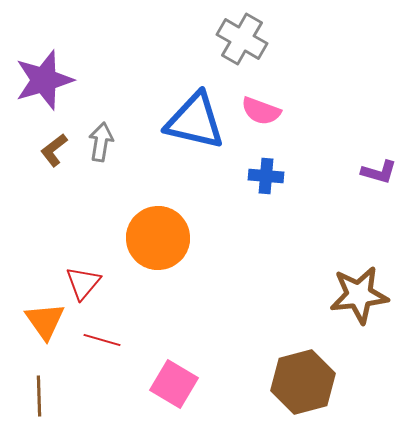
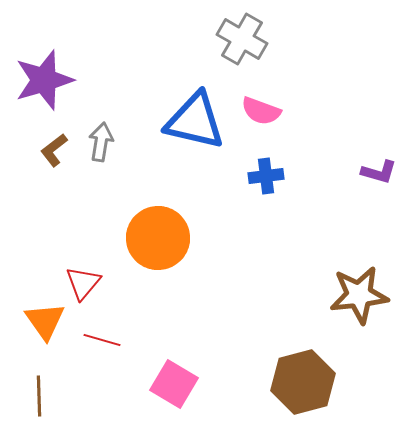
blue cross: rotated 12 degrees counterclockwise
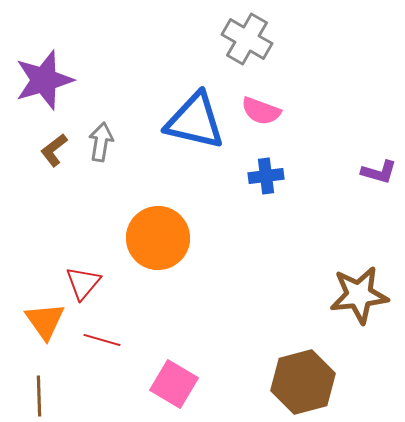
gray cross: moved 5 px right
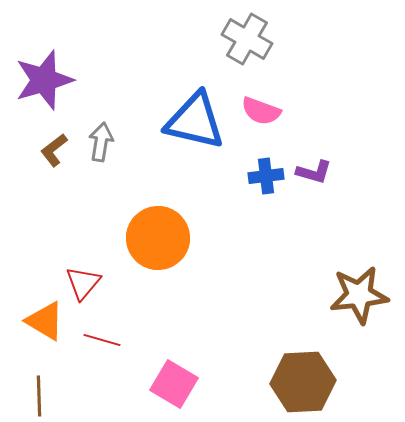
purple L-shape: moved 65 px left
orange triangle: rotated 24 degrees counterclockwise
brown hexagon: rotated 12 degrees clockwise
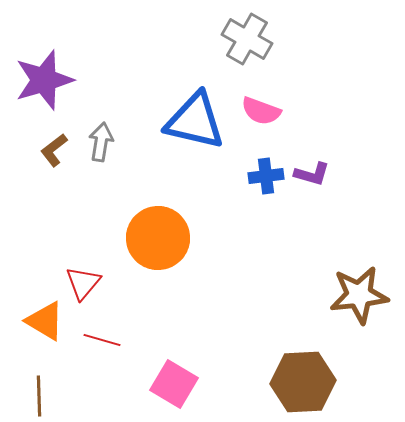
purple L-shape: moved 2 px left, 2 px down
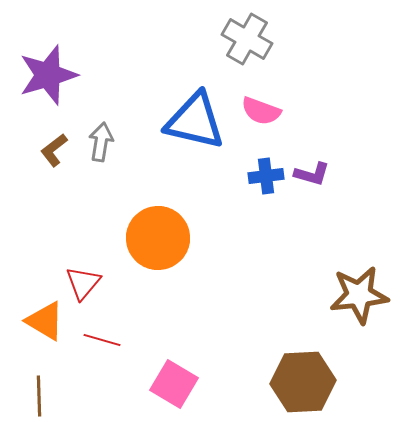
purple star: moved 4 px right, 5 px up
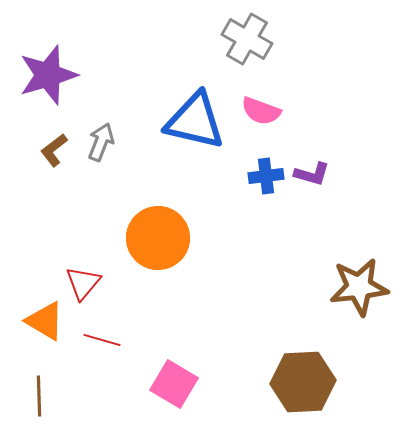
gray arrow: rotated 12 degrees clockwise
brown star: moved 8 px up
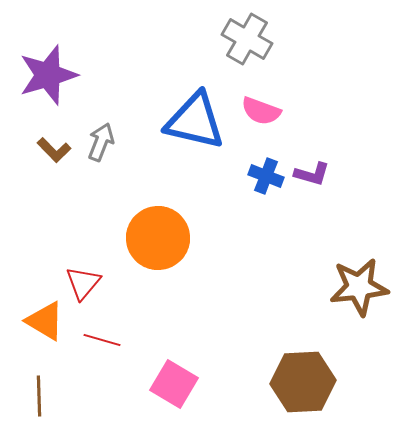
brown L-shape: rotated 96 degrees counterclockwise
blue cross: rotated 28 degrees clockwise
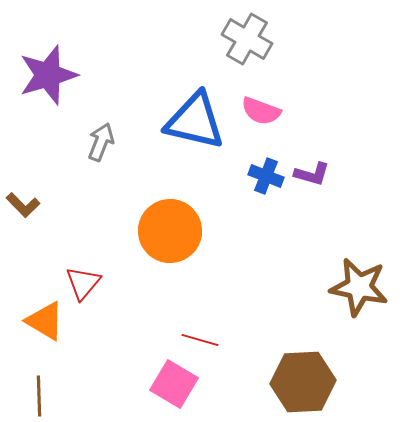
brown L-shape: moved 31 px left, 55 px down
orange circle: moved 12 px right, 7 px up
brown star: rotated 18 degrees clockwise
red line: moved 98 px right
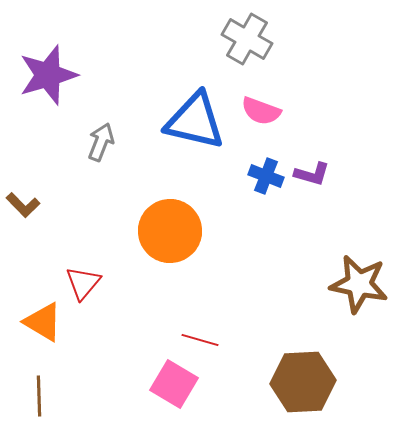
brown star: moved 3 px up
orange triangle: moved 2 px left, 1 px down
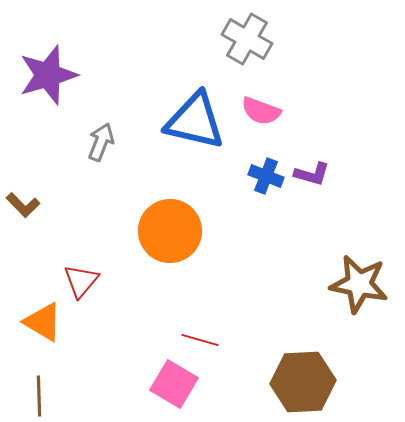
red triangle: moved 2 px left, 2 px up
